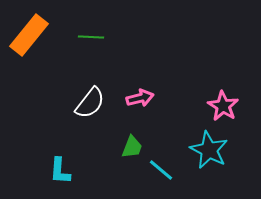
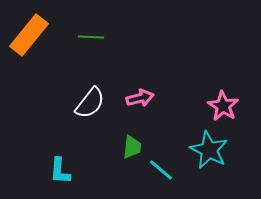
green trapezoid: rotated 15 degrees counterclockwise
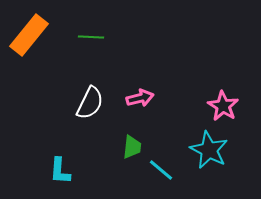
white semicircle: rotated 12 degrees counterclockwise
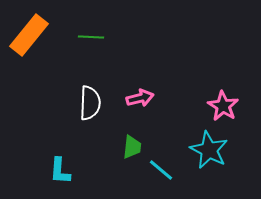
white semicircle: rotated 24 degrees counterclockwise
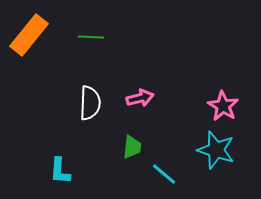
cyan star: moved 7 px right; rotated 9 degrees counterclockwise
cyan line: moved 3 px right, 4 px down
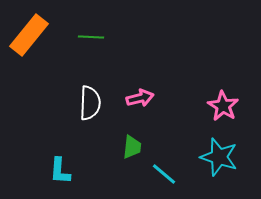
cyan star: moved 3 px right, 7 px down
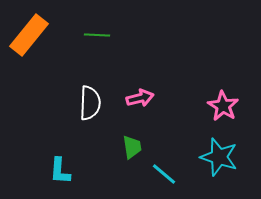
green line: moved 6 px right, 2 px up
green trapezoid: rotated 15 degrees counterclockwise
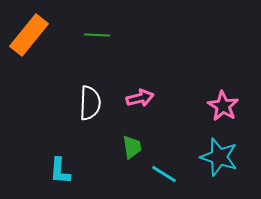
cyan line: rotated 8 degrees counterclockwise
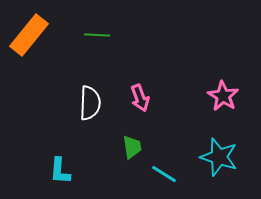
pink arrow: rotated 84 degrees clockwise
pink star: moved 10 px up
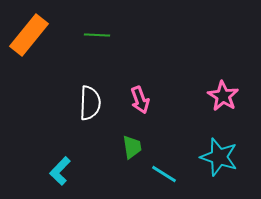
pink arrow: moved 2 px down
cyan L-shape: rotated 40 degrees clockwise
